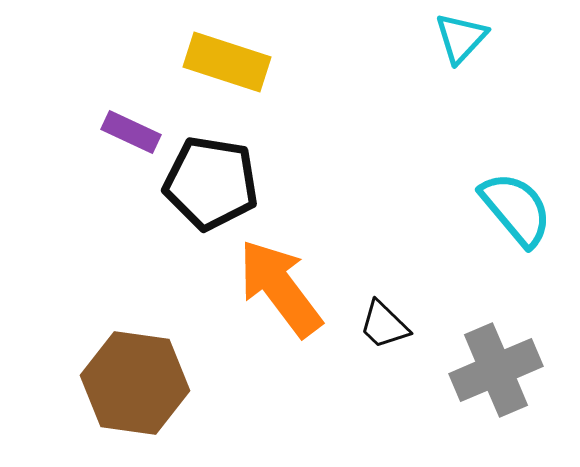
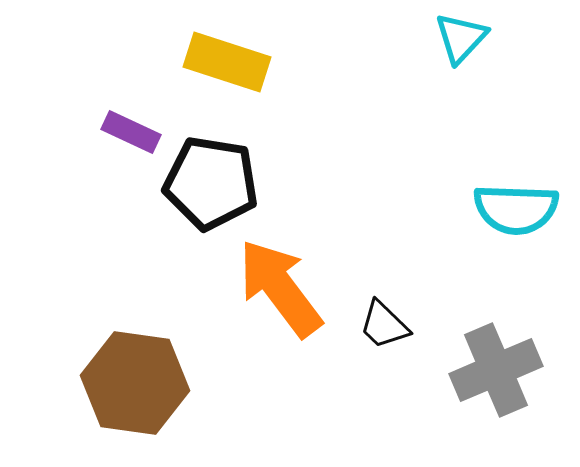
cyan semicircle: rotated 132 degrees clockwise
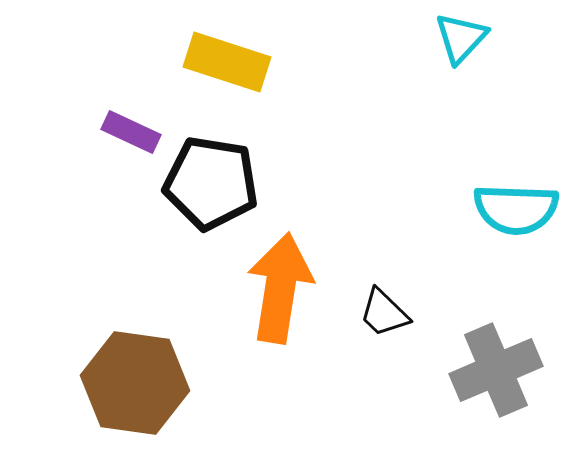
orange arrow: rotated 46 degrees clockwise
black trapezoid: moved 12 px up
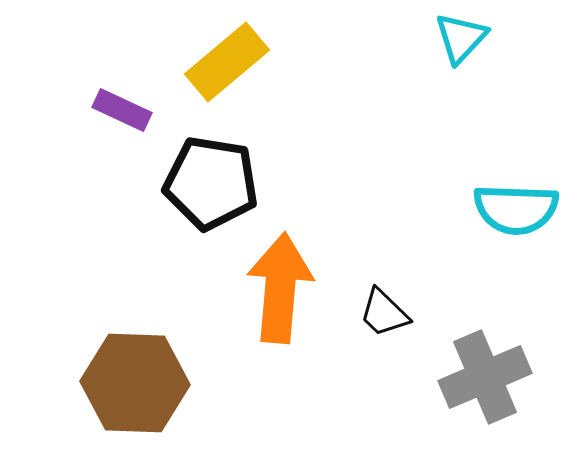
yellow rectangle: rotated 58 degrees counterclockwise
purple rectangle: moved 9 px left, 22 px up
orange arrow: rotated 4 degrees counterclockwise
gray cross: moved 11 px left, 7 px down
brown hexagon: rotated 6 degrees counterclockwise
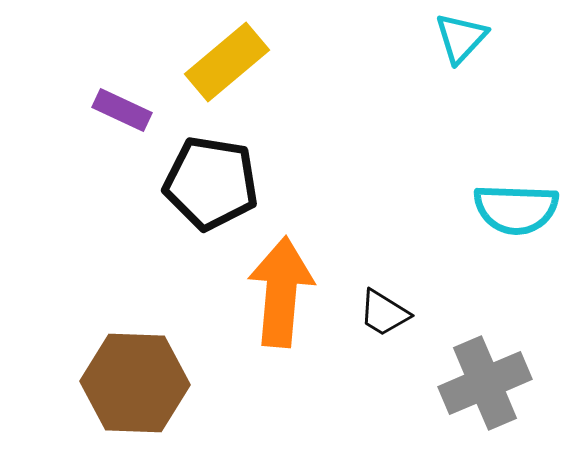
orange arrow: moved 1 px right, 4 px down
black trapezoid: rotated 12 degrees counterclockwise
gray cross: moved 6 px down
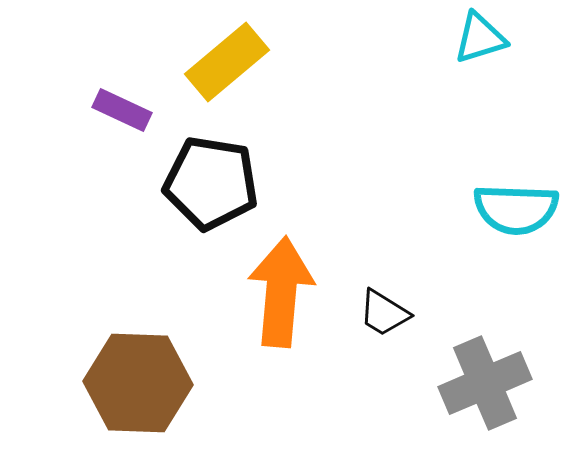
cyan triangle: moved 19 px right; rotated 30 degrees clockwise
brown hexagon: moved 3 px right
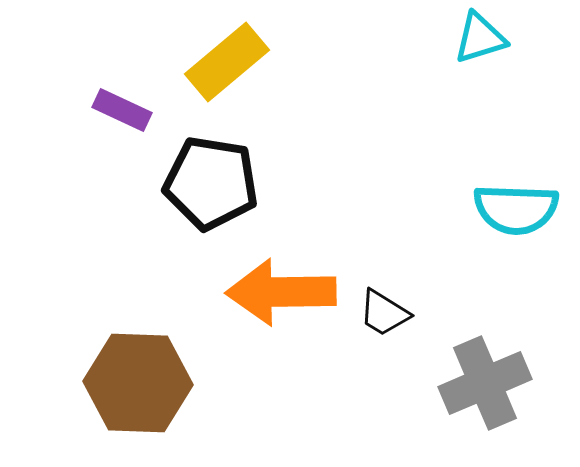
orange arrow: rotated 96 degrees counterclockwise
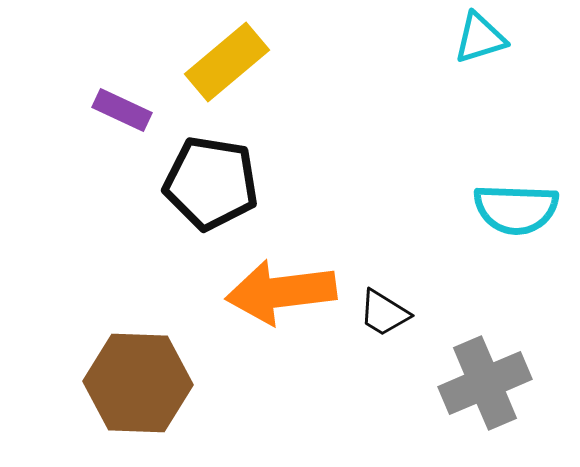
orange arrow: rotated 6 degrees counterclockwise
